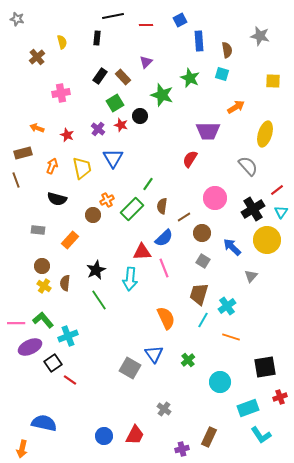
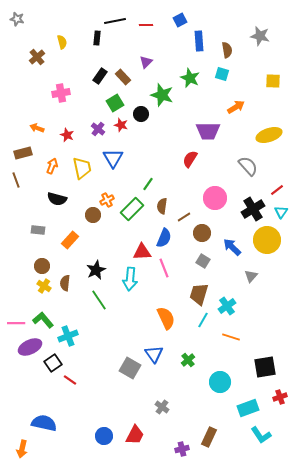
black line at (113, 16): moved 2 px right, 5 px down
black circle at (140, 116): moved 1 px right, 2 px up
yellow ellipse at (265, 134): moved 4 px right, 1 px down; rotated 55 degrees clockwise
blue semicircle at (164, 238): rotated 24 degrees counterclockwise
gray cross at (164, 409): moved 2 px left, 2 px up
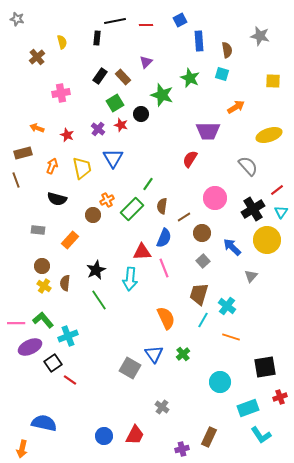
gray square at (203, 261): rotated 16 degrees clockwise
cyan cross at (227, 306): rotated 18 degrees counterclockwise
green cross at (188, 360): moved 5 px left, 6 px up
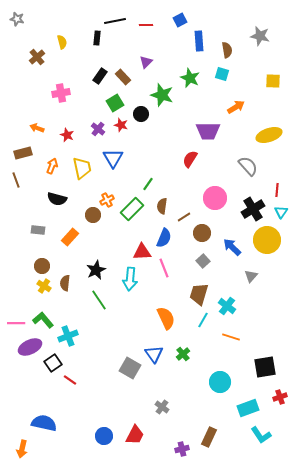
red line at (277, 190): rotated 48 degrees counterclockwise
orange rectangle at (70, 240): moved 3 px up
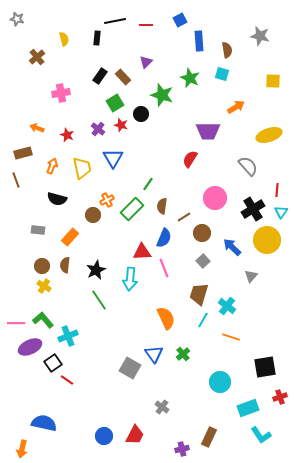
yellow semicircle at (62, 42): moved 2 px right, 3 px up
brown semicircle at (65, 283): moved 18 px up
red line at (70, 380): moved 3 px left
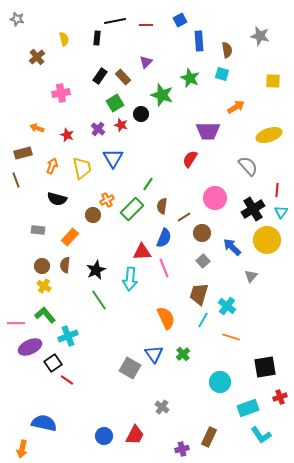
green L-shape at (43, 320): moved 2 px right, 5 px up
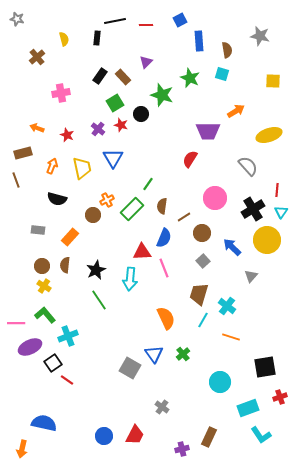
orange arrow at (236, 107): moved 4 px down
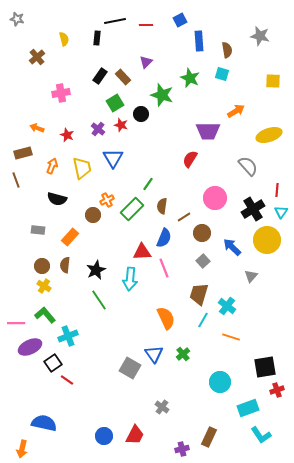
red cross at (280, 397): moved 3 px left, 7 px up
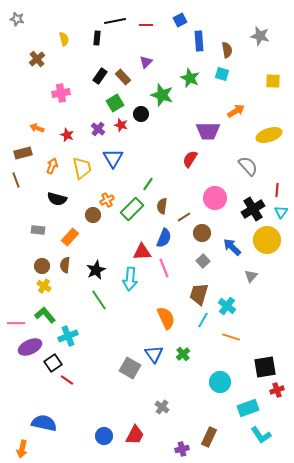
brown cross at (37, 57): moved 2 px down
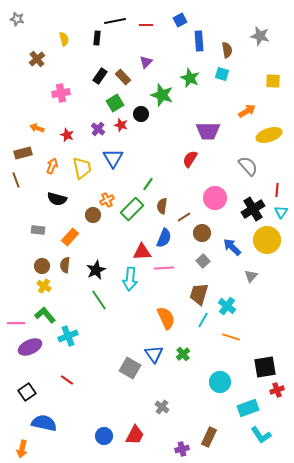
orange arrow at (236, 111): moved 11 px right
pink line at (164, 268): rotated 72 degrees counterclockwise
black square at (53, 363): moved 26 px left, 29 px down
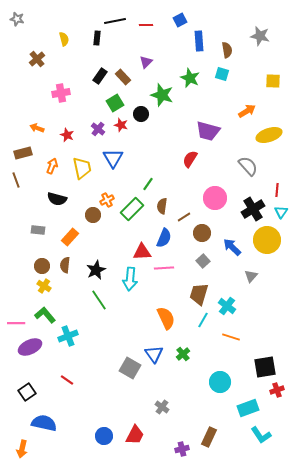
purple trapezoid at (208, 131): rotated 15 degrees clockwise
